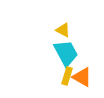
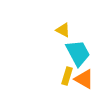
cyan trapezoid: moved 12 px right
orange triangle: moved 2 px right, 2 px down
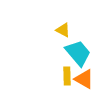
cyan trapezoid: rotated 12 degrees counterclockwise
yellow rectangle: rotated 18 degrees counterclockwise
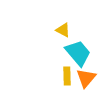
orange triangle: moved 2 px right, 1 px up; rotated 40 degrees clockwise
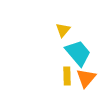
yellow triangle: rotated 42 degrees clockwise
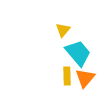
orange triangle: moved 1 px left
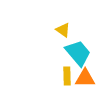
yellow triangle: rotated 35 degrees counterclockwise
orange triangle: rotated 50 degrees clockwise
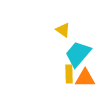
cyan trapezoid: moved 1 px down; rotated 100 degrees counterclockwise
yellow rectangle: moved 2 px right, 2 px up
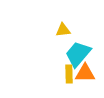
yellow triangle: rotated 42 degrees counterclockwise
orange triangle: moved 5 px up
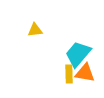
yellow triangle: moved 28 px left
orange triangle: rotated 10 degrees clockwise
